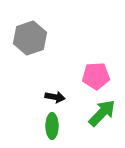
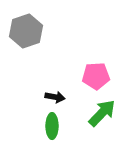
gray hexagon: moved 4 px left, 7 px up
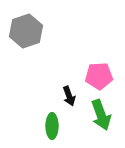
pink pentagon: moved 3 px right
black arrow: moved 14 px right, 1 px up; rotated 60 degrees clockwise
green arrow: moved 1 px left, 2 px down; rotated 116 degrees clockwise
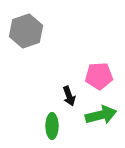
green arrow: rotated 84 degrees counterclockwise
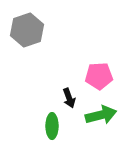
gray hexagon: moved 1 px right, 1 px up
black arrow: moved 2 px down
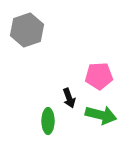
green arrow: rotated 28 degrees clockwise
green ellipse: moved 4 px left, 5 px up
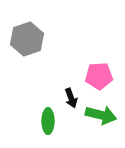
gray hexagon: moved 9 px down
black arrow: moved 2 px right
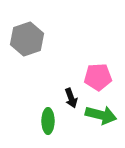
pink pentagon: moved 1 px left, 1 px down
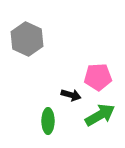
gray hexagon: rotated 16 degrees counterclockwise
black arrow: moved 3 px up; rotated 54 degrees counterclockwise
green arrow: moved 1 px left; rotated 44 degrees counterclockwise
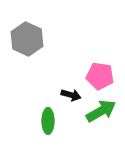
pink pentagon: moved 2 px right, 1 px up; rotated 12 degrees clockwise
green arrow: moved 1 px right, 4 px up
